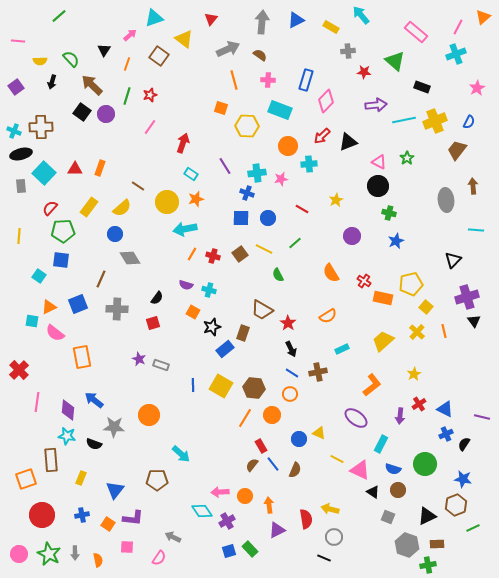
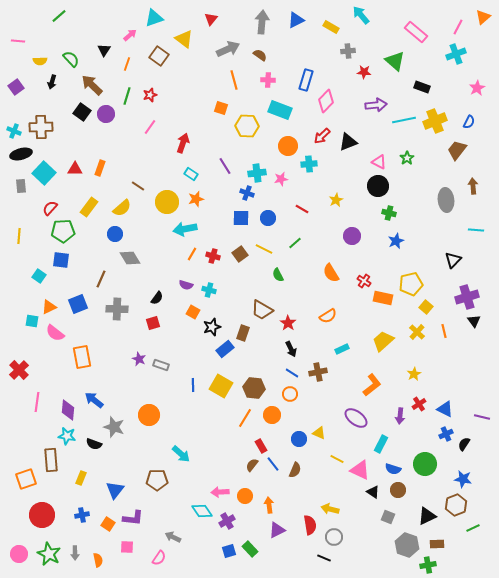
gray star at (114, 427): rotated 15 degrees clockwise
red semicircle at (306, 519): moved 4 px right, 6 px down
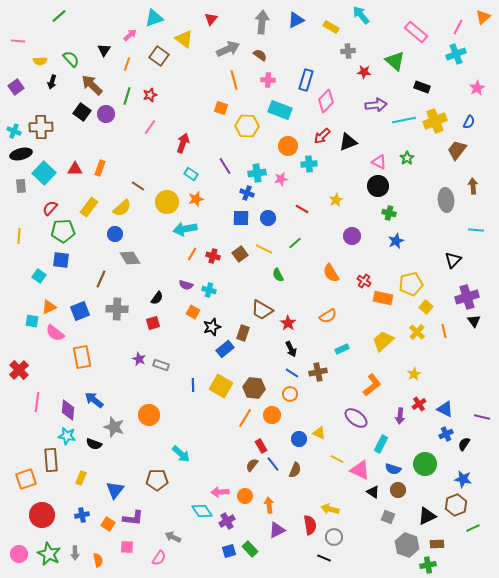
blue square at (78, 304): moved 2 px right, 7 px down
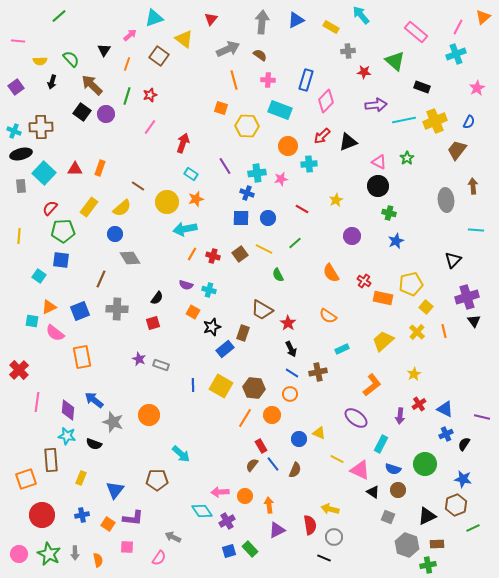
orange semicircle at (328, 316): rotated 66 degrees clockwise
gray star at (114, 427): moved 1 px left, 5 px up
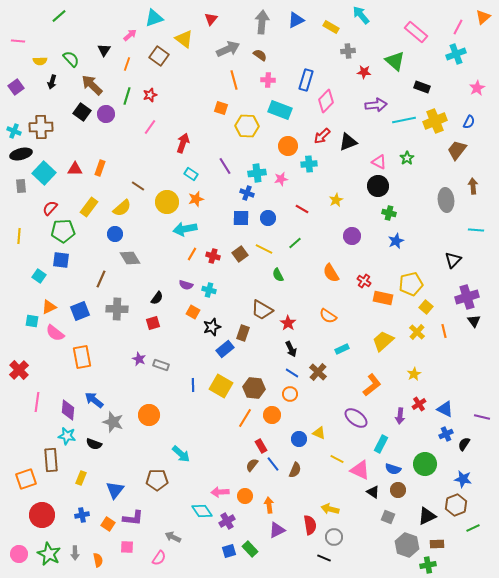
brown cross at (318, 372): rotated 36 degrees counterclockwise
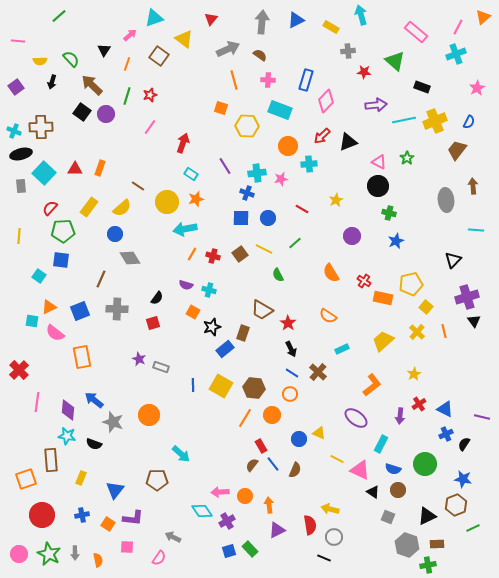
cyan arrow at (361, 15): rotated 24 degrees clockwise
gray rectangle at (161, 365): moved 2 px down
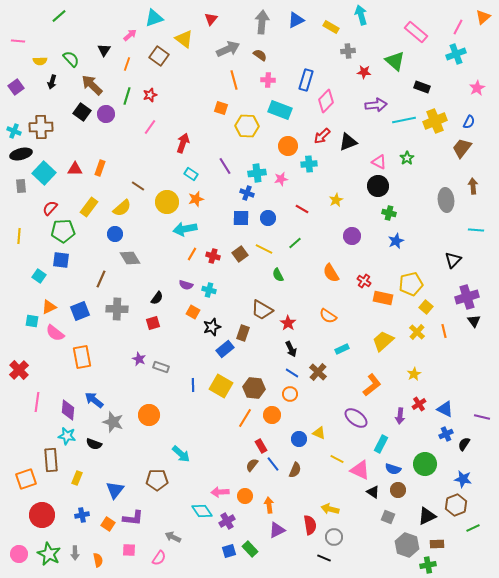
brown trapezoid at (457, 150): moved 5 px right, 2 px up
yellow rectangle at (81, 478): moved 4 px left
pink square at (127, 547): moved 2 px right, 3 px down
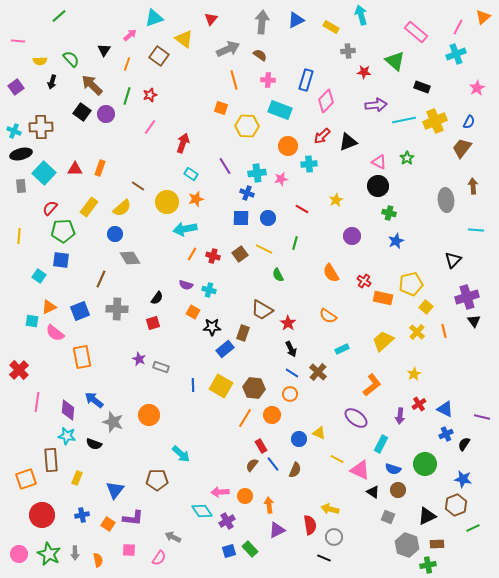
green line at (295, 243): rotated 32 degrees counterclockwise
black star at (212, 327): rotated 18 degrees clockwise
